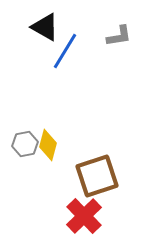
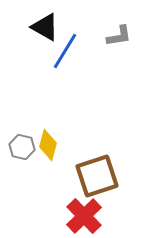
gray hexagon: moved 3 px left, 3 px down; rotated 25 degrees clockwise
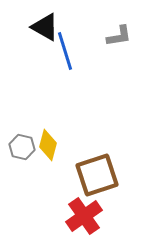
blue line: rotated 48 degrees counterclockwise
brown square: moved 1 px up
red cross: rotated 9 degrees clockwise
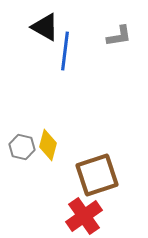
blue line: rotated 24 degrees clockwise
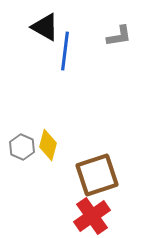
gray hexagon: rotated 10 degrees clockwise
red cross: moved 8 px right
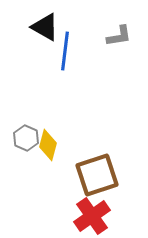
gray hexagon: moved 4 px right, 9 px up
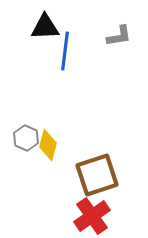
black triangle: rotated 32 degrees counterclockwise
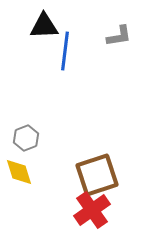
black triangle: moved 1 px left, 1 px up
gray hexagon: rotated 15 degrees clockwise
yellow diamond: moved 29 px left, 27 px down; rotated 32 degrees counterclockwise
red cross: moved 6 px up
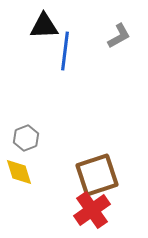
gray L-shape: rotated 20 degrees counterclockwise
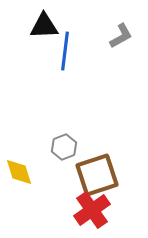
gray L-shape: moved 2 px right
gray hexagon: moved 38 px right, 9 px down
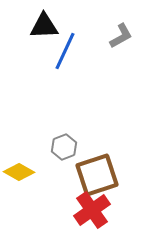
blue line: rotated 18 degrees clockwise
yellow diamond: rotated 44 degrees counterclockwise
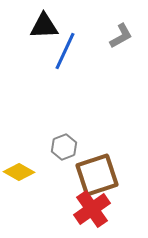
red cross: moved 1 px up
